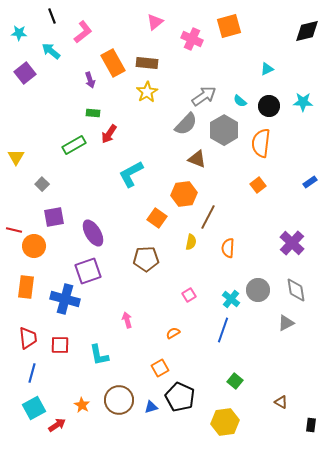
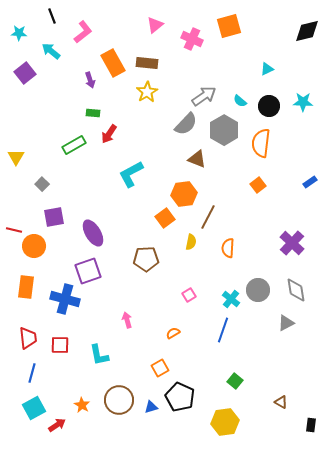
pink triangle at (155, 22): moved 3 px down
orange square at (157, 218): moved 8 px right; rotated 18 degrees clockwise
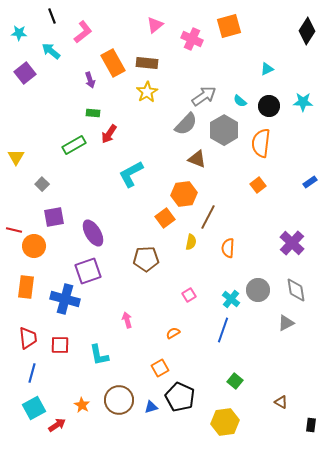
black diamond at (307, 31): rotated 44 degrees counterclockwise
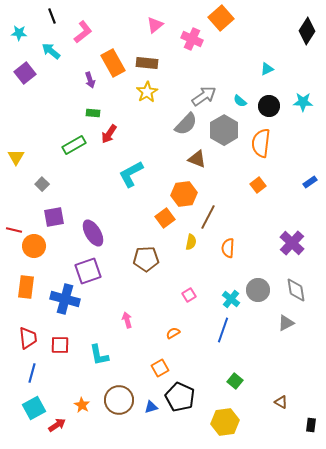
orange square at (229, 26): moved 8 px left, 8 px up; rotated 25 degrees counterclockwise
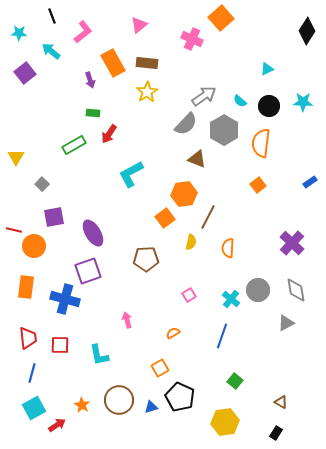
pink triangle at (155, 25): moved 16 px left
blue line at (223, 330): moved 1 px left, 6 px down
black rectangle at (311, 425): moved 35 px left, 8 px down; rotated 24 degrees clockwise
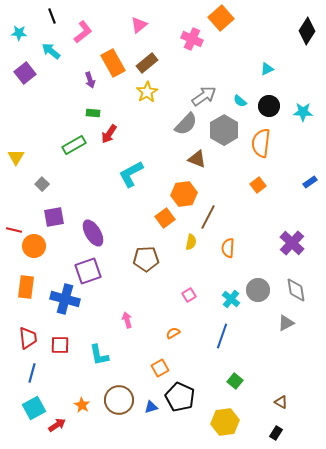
brown rectangle at (147, 63): rotated 45 degrees counterclockwise
cyan star at (303, 102): moved 10 px down
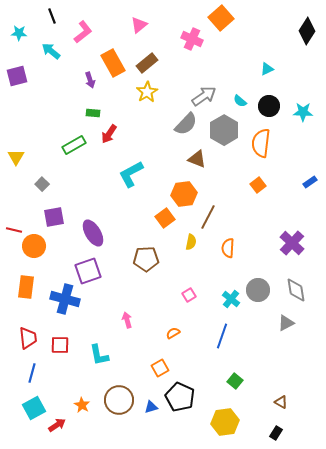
purple square at (25, 73): moved 8 px left, 3 px down; rotated 25 degrees clockwise
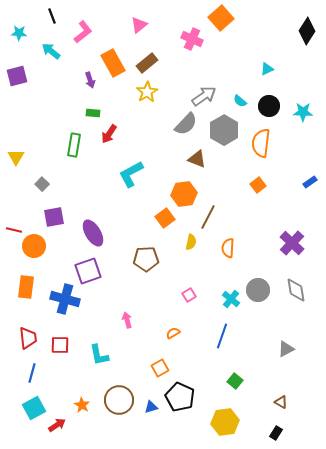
green rectangle at (74, 145): rotated 50 degrees counterclockwise
gray triangle at (286, 323): moved 26 px down
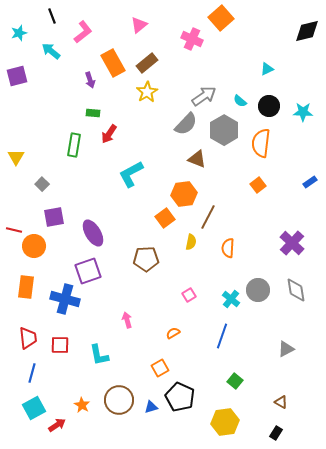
black diamond at (307, 31): rotated 44 degrees clockwise
cyan star at (19, 33): rotated 21 degrees counterclockwise
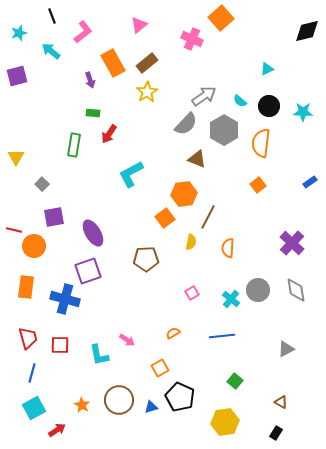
pink square at (189, 295): moved 3 px right, 2 px up
pink arrow at (127, 320): moved 20 px down; rotated 140 degrees clockwise
blue line at (222, 336): rotated 65 degrees clockwise
red trapezoid at (28, 338): rotated 10 degrees counterclockwise
red arrow at (57, 425): moved 5 px down
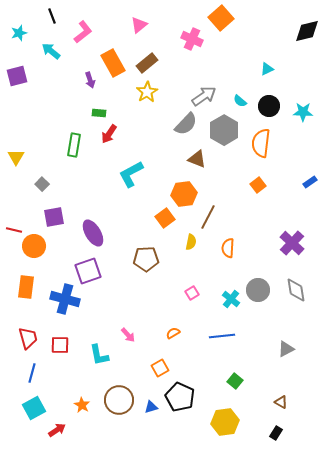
green rectangle at (93, 113): moved 6 px right
pink arrow at (127, 340): moved 1 px right, 5 px up; rotated 14 degrees clockwise
